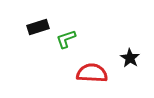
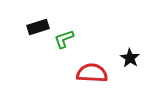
green L-shape: moved 2 px left
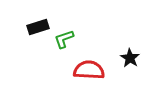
red semicircle: moved 3 px left, 3 px up
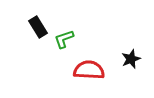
black rectangle: rotated 75 degrees clockwise
black star: moved 1 px right, 1 px down; rotated 18 degrees clockwise
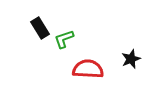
black rectangle: moved 2 px right, 1 px down
red semicircle: moved 1 px left, 1 px up
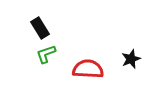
green L-shape: moved 18 px left, 15 px down
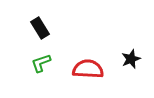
green L-shape: moved 5 px left, 9 px down
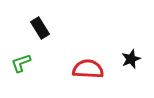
green L-shape: moved 20 px left
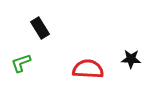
black star: rotated 24 degrees clockwise
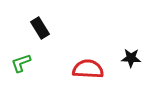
black star: moved 1 px up
